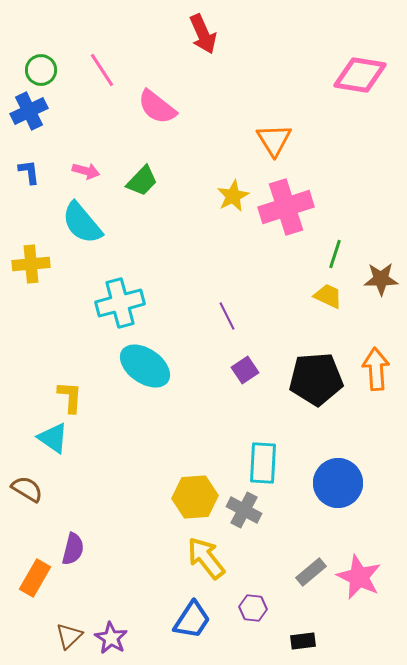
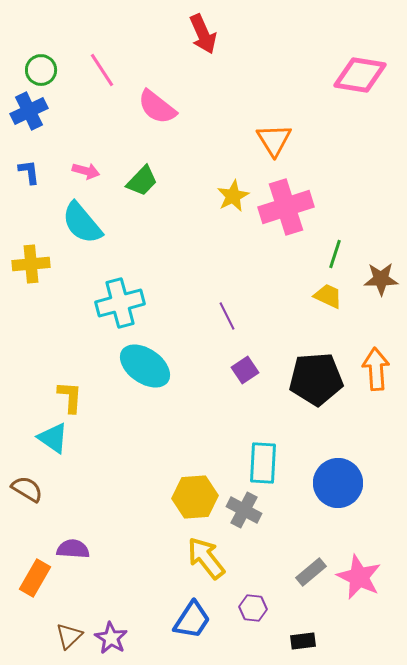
purple semicircle: rotated 100 degrees counterclockwise
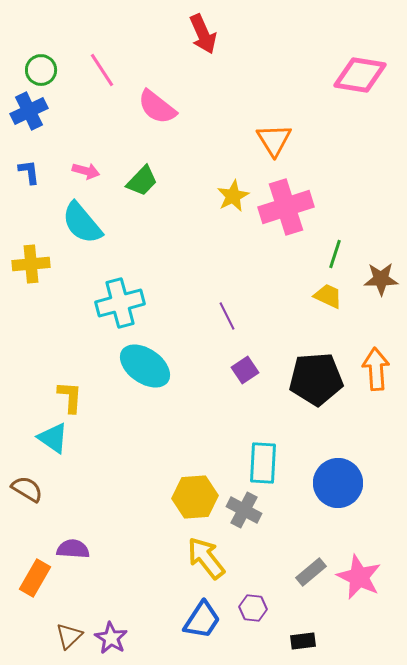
blue trapezoid: moved 10 px right
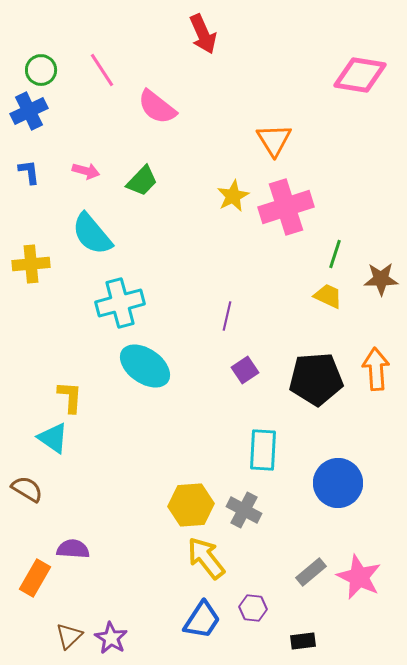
cyan semicircle: moved 10 px right, 11 px down
purple line: rotated 40 degrees clockwise
cyan rectangle: moved 13 px up
yellow hexagon: moved 4 px left, 8 px down
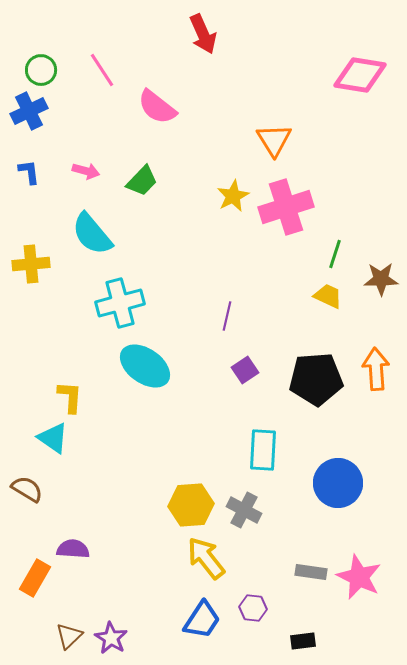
gray rectangle: rotated 48 degrees clockwise
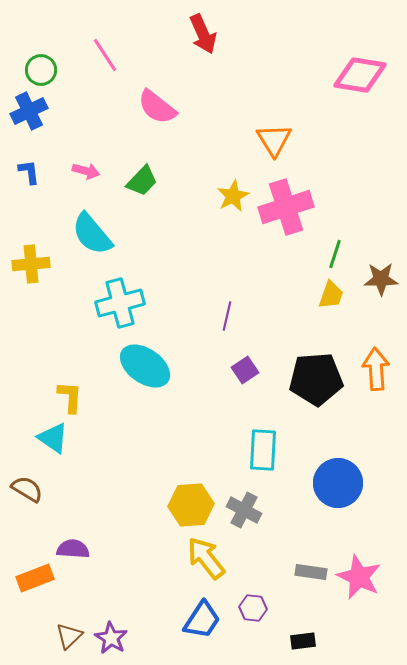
pink line: moved 3 px right, 15 px up
yellow trapezoid: moved 3 px right, 1 px up; rotated 84 degrees clockwise
orange rectangle: rotated 39 degrees clockwise
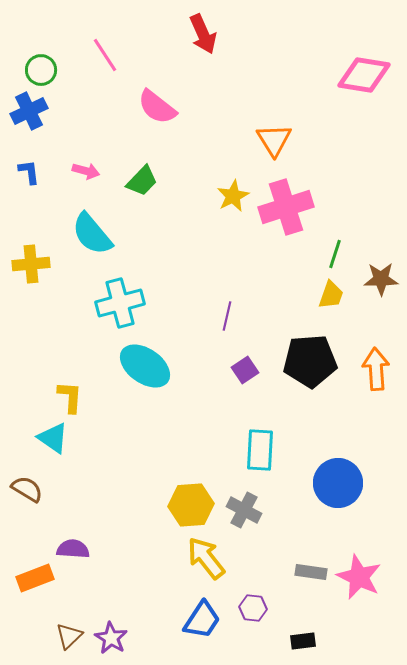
pink diamond: moved 4 px right
black pentagon: moved 6 px left, 18 px up
cyan rectangle: moved 3 px left
